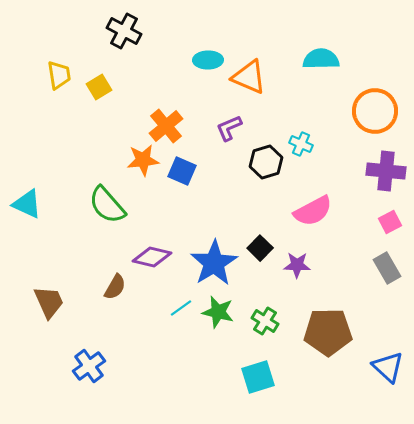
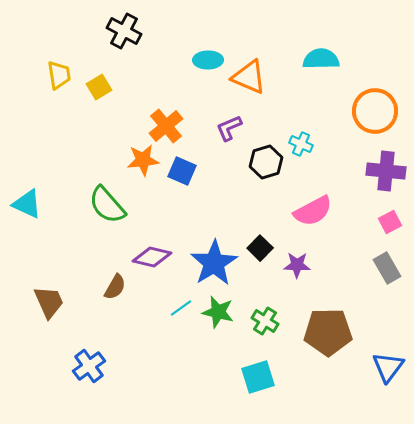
blue triangle: rotated 24 degrees clockwise
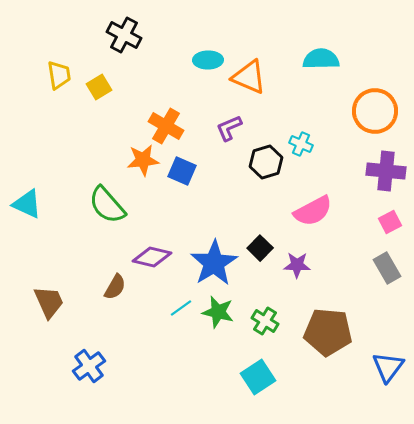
black cross: moved 4 px down
orange cross: rotated 20 degrees counterclockwise
brown pentagon: rotated 6 degrees clockwise
cyan square: rotated 16 degrees counterclockwise
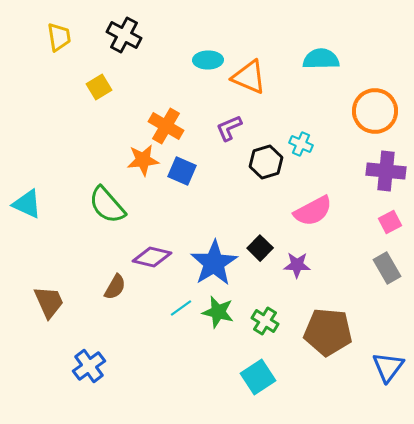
yellow trapezoid: moved 38 px up
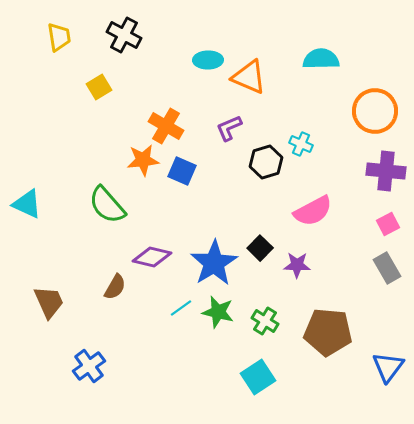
pink square: moved 2 px left, 2 px down
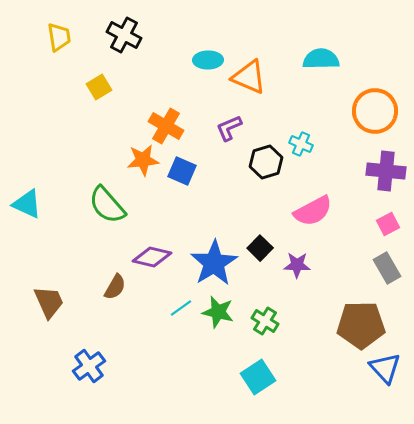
brown pentagon: moved 33 px right, 7 px up; rotated 6 degrees counterclockwise
blue triangle: moved 3 px left, 1 px down; rotated 20 degrees counterclockwise
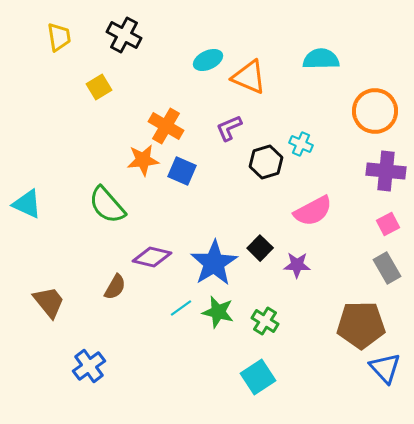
cyan ellipse: rotated 24 degrees counterclockwise
brown trapezoid: rotated 15 degrees counterclockwise
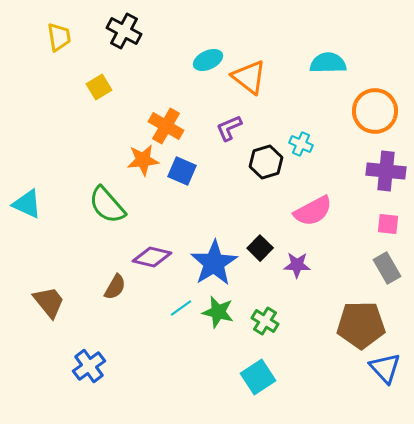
black cross: moved 4 px up
cyan semicircle: moved 7 px right, 4 px down
orange triangle: rotated 15 degrees clockwise
pink square: rotated 35 degrees clockwise
